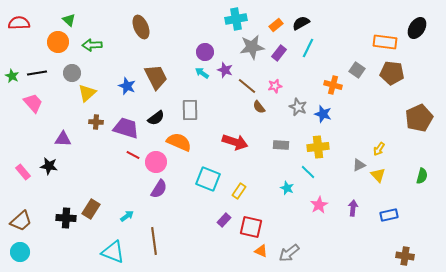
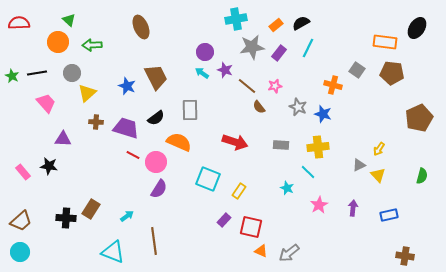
pink trapezoid at (33, 103): moved 13 px right
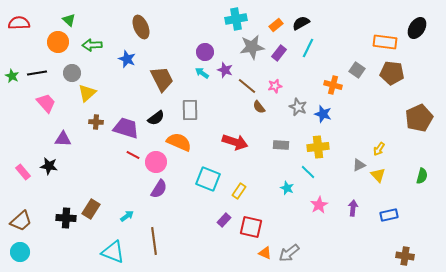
brown trapezoid at (156, 77): moved 6 px right, 2 px down
blue star at (127, 86): moved 27 px up
orange triangle at (261, 251): moved 4 px right, 2 px down
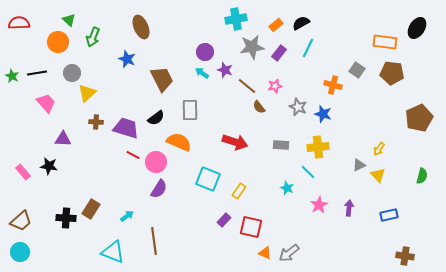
green arrow at (92, 45): moved 1 px right, 8 px up; rotated 66 degrees counterclockwise
purple arrow at (353, 208): moved 4 px left
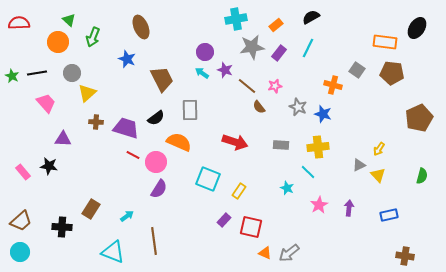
black semicircle at (301, 23): moved 10 px right, 6 px up
black cross at (66, 218): moved 4 px left, 9 px down
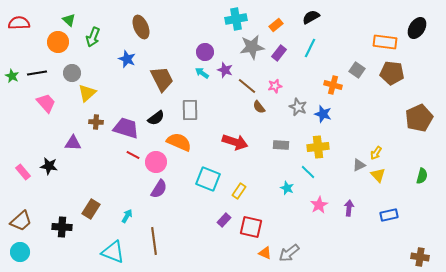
cyan line at (308, 48): moved 2 px right
purple triangle at (63, 139): moved 10 px right, 4 px down
yellow arrow at (379, 149): moved 3 px left, 4 px down
cyan arrow at (127, 216): rotated 24 degrees counterclockwise
brown cross at (405, 256): moved 15 px right, 1 px down
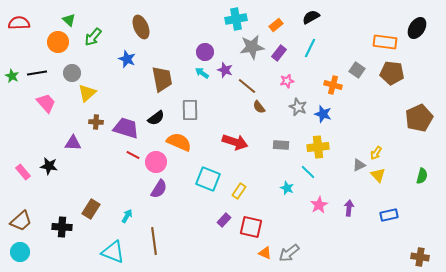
green arrow at (93, 37): rotated 18 degrees clockwise
brown trapezoid at (162, 79): rotated 16 degrees clockwise
pink star at (275, 86): moved 12 px right, 5 px up
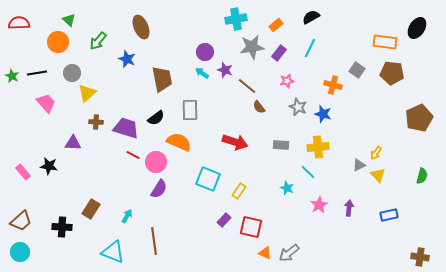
green arrow at (93, 37): moved 5 px right, 4 px down
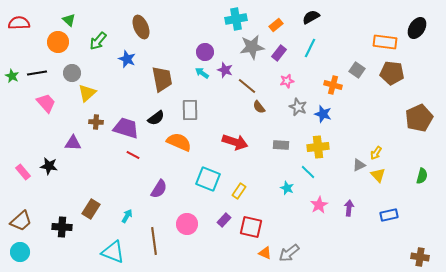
pink circle at (156, 162): moved 31 px right, 62 px down
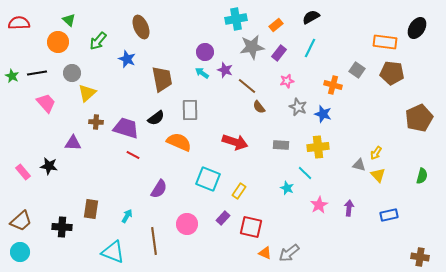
gray triangle at (359, 165): rotated 40 degrees clockwise
cyan line at (308, 172): moved 3 px left, 1 px down
brown rectangle at (91, 209): rotated 24 degrees counterclockwise
purple rectangle at (224, 220): moved 1 px left, 2 px up
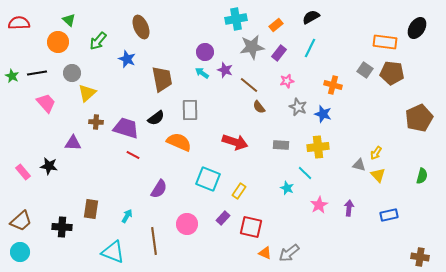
gray square at (357, 70): moved 8 px right
brown line at (247, 86): moved 2 px right, 1 px up
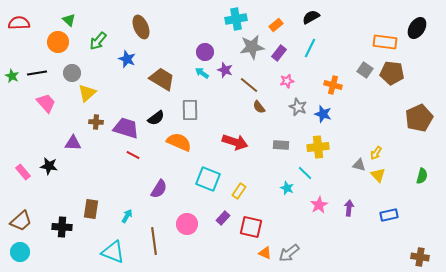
brown trapezoid at (162, 79): rotated 48 degrees counterclockwise
